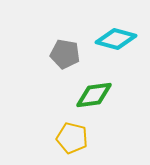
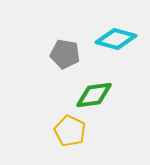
yellow pentagon: moved 2 px left, 7 px up; rotated 12 degrees clockwise
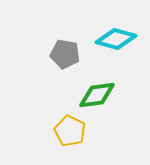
green diamond: moved 3 px right
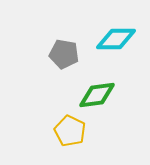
cyan diamond: rotated 15 degrees counterclockwise
gray pentagon: moved 1 px left
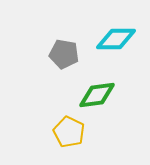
yellow pentagon: moved 1 px left, 1 px down
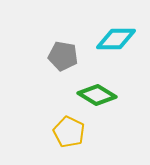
gray pentagon: moved 1 px left, 2 px down
green diamond: rotated 39 degrees clockwise
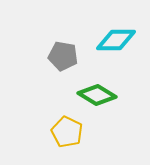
cyan diamond: moved 1 px down
yellow pentagon: moved 2 px left
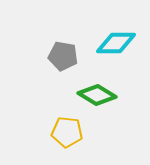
cyan diamond: moved 3 px down
yellow pentagon: rotated 20 degrees counterclockwise
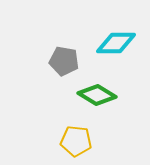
gray pentagon: moved 1 px right, 5 px down
yellow pentagon: moved 9 px right, 9 px down
